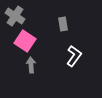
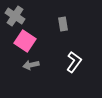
white L-shape: moved 6 px down
gray arrow: rotated 98 degrees counterclockwise
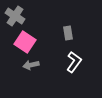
gray rectangle: moved 5 px right, 9 px down
pink square: moved 1 px down
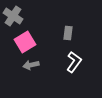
gray cross: moved 2 px left
gray rectangle: rotated 16 degrees clockwise
pink square: rotated 25 degrees clockwise
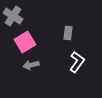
white L-shape: moved 3 px right
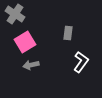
gray cross: moved 2 px right, 2 px up
white L-shape: moved 4 px right
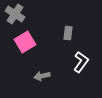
gray arrow: moved 11 px right, 11 px down
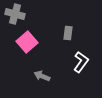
gray cross: rotated 18 degrees counterclockwise
pink square: moved 2 px right; rotated 10 degrees counterclockwise
gray arrow: rotated 35 degrees clockwise
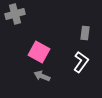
gray cross: rotated 30 degrees counterclockwise
gray rectangle: moved 17 px right
pink square: moved 12 px right, 10 px down; rotated 20 degrees counterclockwise
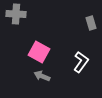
gray cross: moved 1 px right; rotated 18 degrees clockwise
gray rectangle: moved 6 px right, 10 px up; rotated 24 degrees counterclockwise
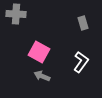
gray rectangle: moved 8 px left
